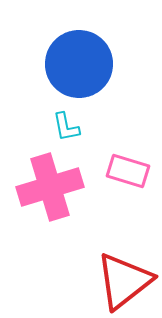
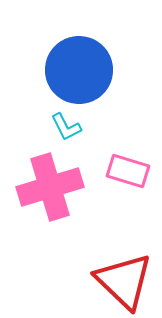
blue circle: moved 6 px down
cyan L-shape: rotated 16 degrees counterclockwise
red triangle: rotated 38 degrees counterclockwise
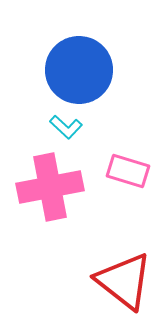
cyan L-shape: rotated 20 degrees counterclockwise
pink cross: rotated 6 degrees clockwise
red triangle: rotated 6 degrees counterclockwise
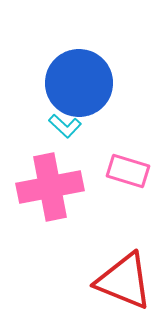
blue circle: moved 13 px down
cyan L-shape: moved 1 px left, 1 px up
red triangle: rotated 16 degrees counterclockwise
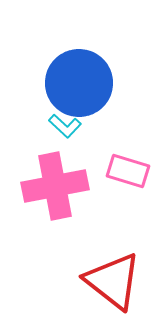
pink cross: moved 5 px right, 1 px up
red triangle: moved 11 px left; rotated 16 degrees clockwise
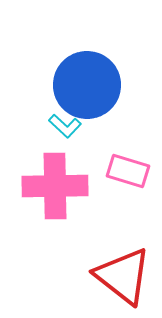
blue circle: moved 8 px right, 2 px down
pink cross: rotated 10 degrees clockwise
red triangle: moved 10 px right, 5 px up
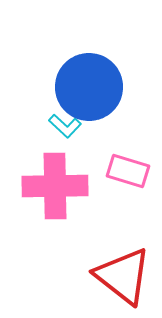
blue circle: moved 2 px right, 2 px down
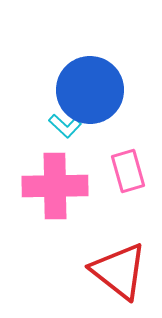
blue circle: moved 1 px right, 3 px down
pink rectangle: rotated 57 degrees clockwise
red triangle: moved 4 px left, 5 px up
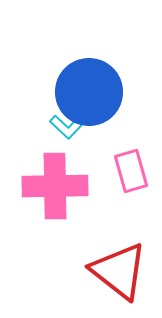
blue circle: moved 1 px left, 2 px down
cyan L-shape: moved 1 px right, 1 px down
pink rectangle: moved 3 px right
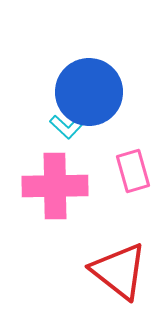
pink rectangle: moved 2 px right
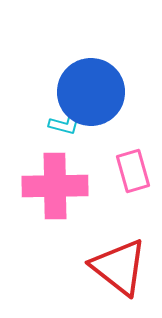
blue circle: moved 2 px right
cyan L-shape: moved 1 px left, 3 px up; rotated 28 degrees counterclockwise
red triangle: moved 4 px up
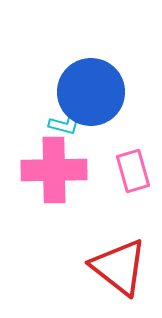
pink cross: moved 1 px left, 16 px up
